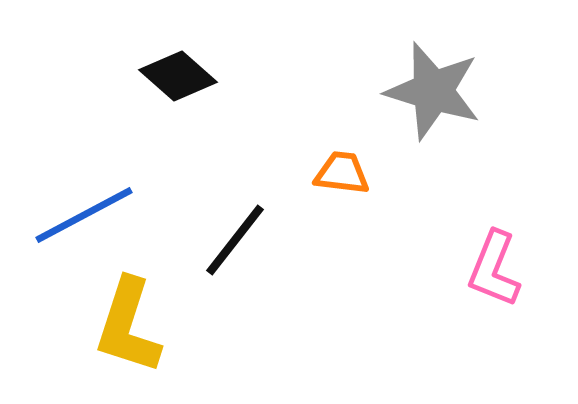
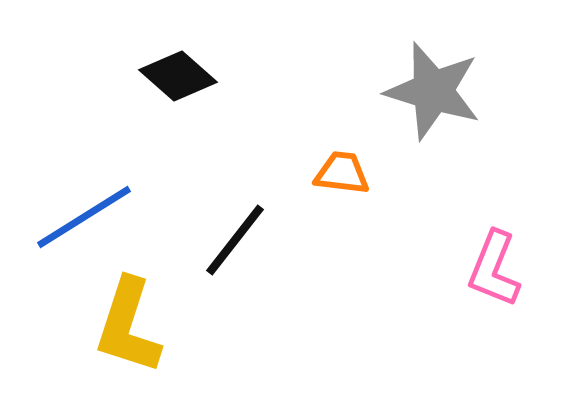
blue line: moved 2 px down; rotated 4 degrees counterclockwise
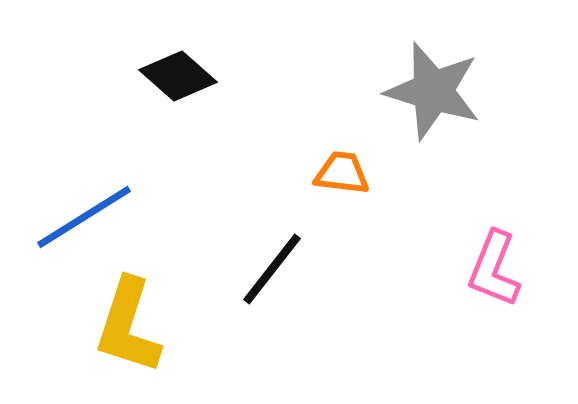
black line: moved 37 px right, 29 px down
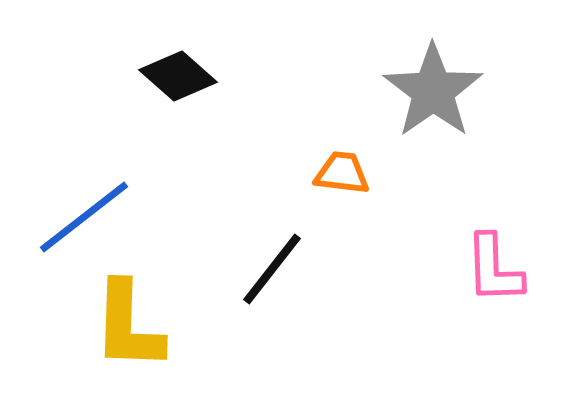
gray star: rotated 20 degrees clockwise
blue line: rotated 6 degrees counterclockwise
pink L-shape: rotated 24 degrees counterclockwise
yellow L-shape: rotated 16 degrees counterclockwise
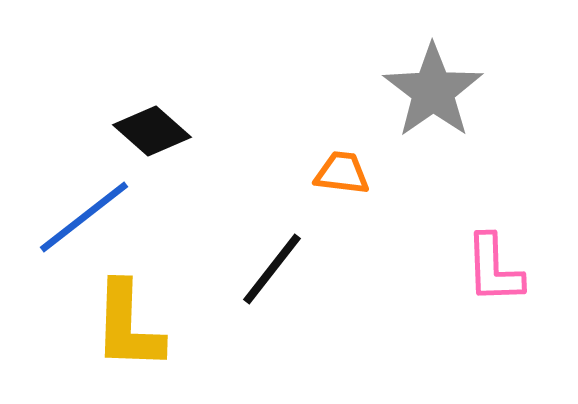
black diamond: moved 26 px left, 55 px down
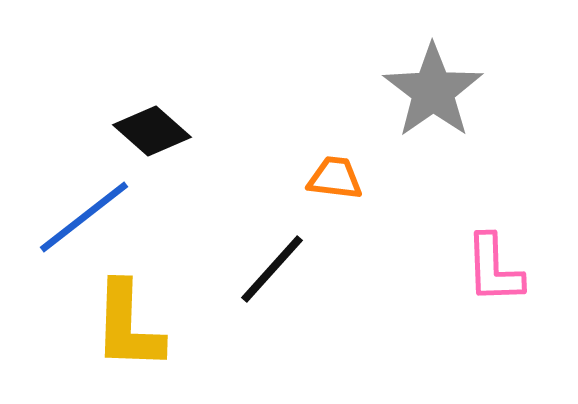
orange trapezoid: moved 7 px left, 5 px down
black line: rotated 4 degrees clockwise
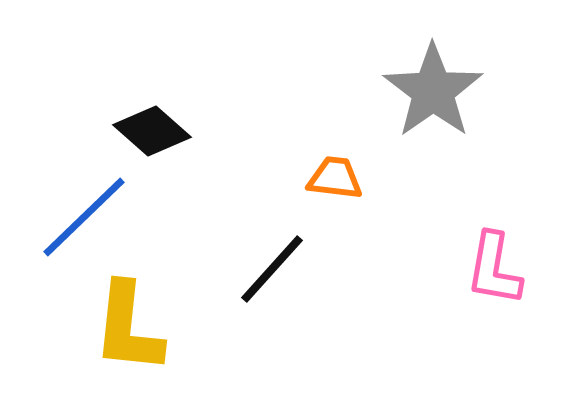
blue line: rotated 6 degrees counterclockwise
pink L-shape: rotated 12 degrees clockwise
yellow L-shape: moved 2 px down; rotated 4 degrees clockwise
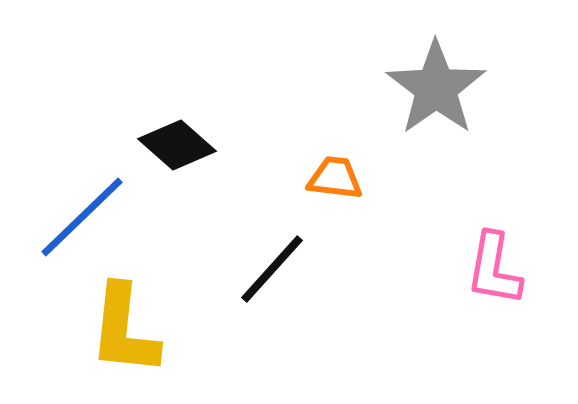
gray star: moved 3 px right, 3 px up
black diamond: moved 25 px right, 14 px down
blue line: moved 2 px left
yellow L-shape: moved 4 px left, 2 px down
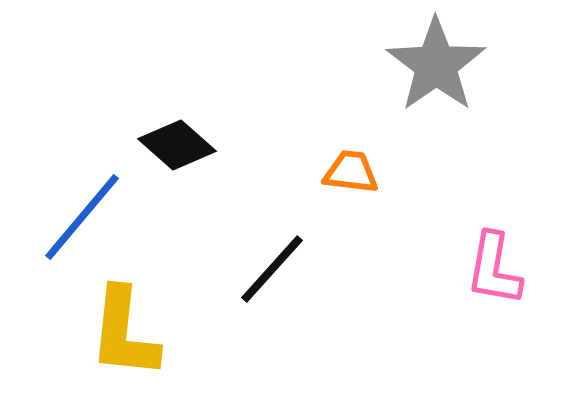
gray star: moved 23 px up
orange trapezoid: moved 16 px right, 6 px up
blue line: rotated 6 degrees counterclockwise
yellow L-shape: moved 3 px down
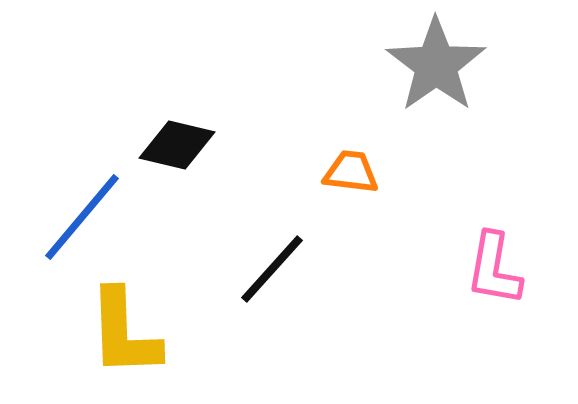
black diamond: rotated 28 degrees counterclockwise
yellow L-shape: rotated 8 degrees counterclockwise
